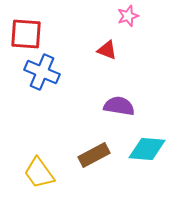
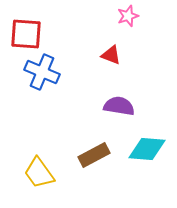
red triangle: moved 4 px right, 5 px down
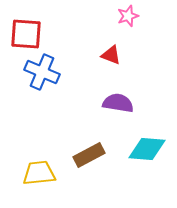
purple semicircle: moved 1 px left, 3 px up
brown rectangle: moved 5 px left
yellow trapezoid: rotated 120 degrees clockwise
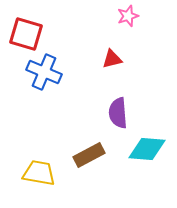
red square: rotated 12 degrees clockwise
red triangle: moved 1 px right, 4 px down; rotated 35 degrees counterclockwise
blue cross: moved 2 px right
purple semicircle: moved 10 px down; rotated 104 degrees counterclockwise
yellow trapezoid: rotated 16 degrees clockwise
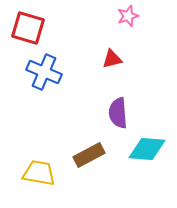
red square: moved 2 px right, 6 px up
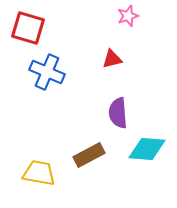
blue cross: moved 3 px right
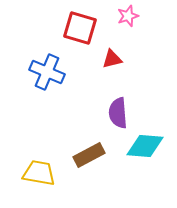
red square: moved 52 px right
cyan diamond: moved 2 px left, 3 px up
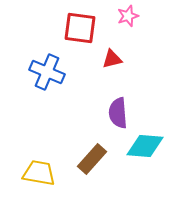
red square: rotated 8 degrees counterclockwise
brown rectangle: moved 3 px right, 4 px down; rotated 20 degrees counterclockwise
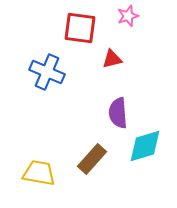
cyan diamond: rotated 21 degrees counterclockwise
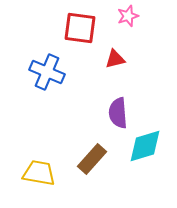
red triangle: moved 3 px right
